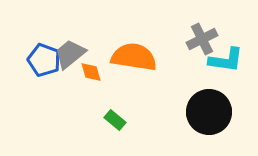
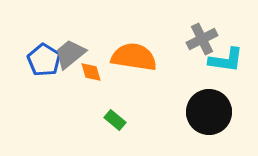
blue pentagon: rotated 12 degrees clockwise
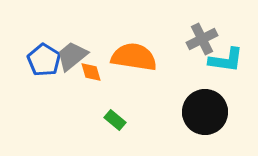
gray trapezoid: moved 2 px right, 2 px down
black circle: moved 4 px left
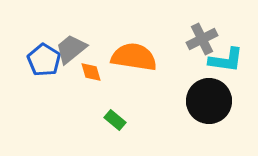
gray trapezoid: moved 1 px left, 7 px up
black circle: moved 4 px right, 11 px up
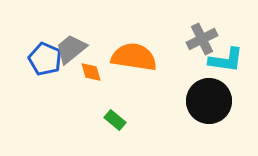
blue pentagon: moved 1 px right, 1 px up; rotated 8 degrees counterclockwise
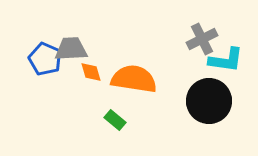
gray trapezoid: rotated 36 degrees clockwise
orange semicircle: moved 22 px down
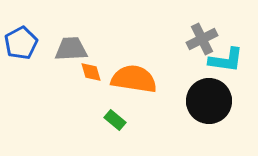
blue pentagon: moved 24 px left, 16 px up; rotated 20 degrees clockwise
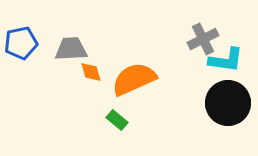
gray cross: moved 1 px right
blue pentagon: rotated 16 degrees clockwise
orange semicircle: rotated 33 degrees counterclockwise
black circle: moved 19 px right, 2 px down
green rectangle: moved 2 px right
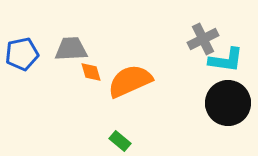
blue pentagon: moved 1 px right, 11 px down
orange semicircle: moved 4 px left, 2 px down
green rectangle: moved 3 px right, 21 px down
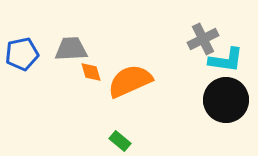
black circle: moved 2 px left, 3 px up
